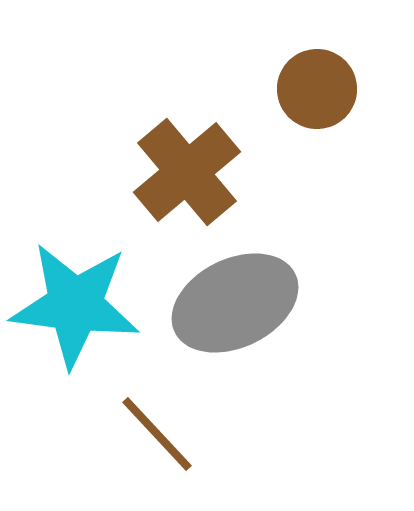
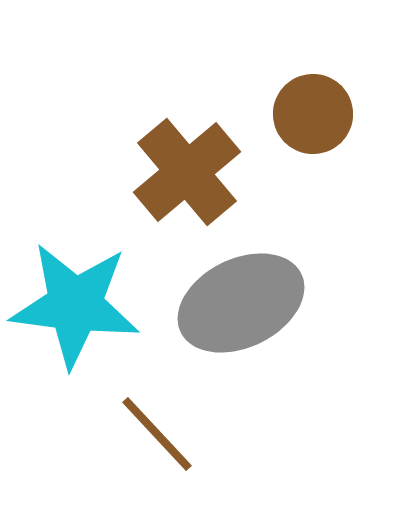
brown circle: moved 4 px left, 25 px down
gray ellipse: moved 6 px right
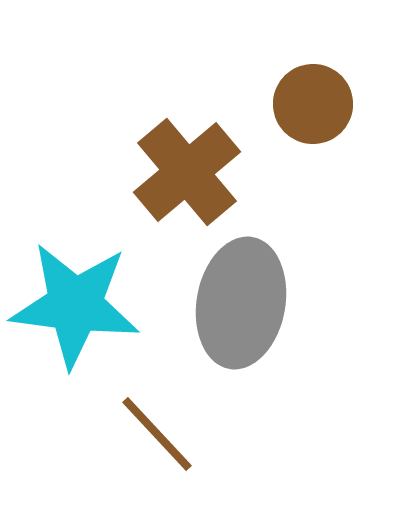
brown circle: moved 10 px up
gray ellipse: rotated 54 degrees counterclockwise
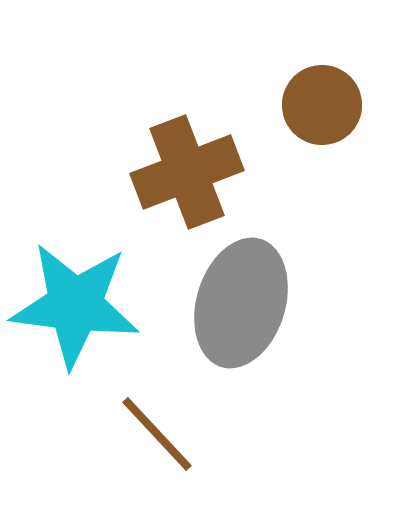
brown circle: moved 9 px right, 1 px down
brown cross: rotated 19 degrees clockwise
gray ellipse: rotated 7 degrees clockwise
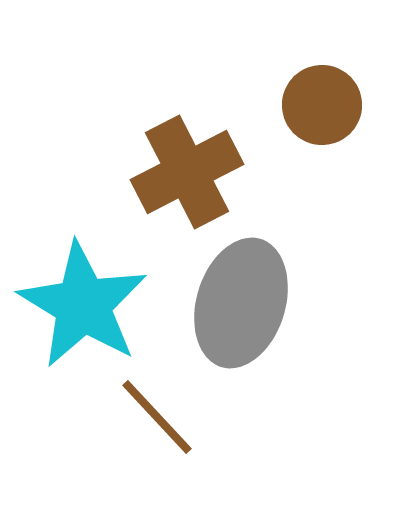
brown cross: rotated 6 degrees counterclockwise
cyan star: moved 8 px right; rotated 24 degrees clockwise
brown line: moved 17 px up
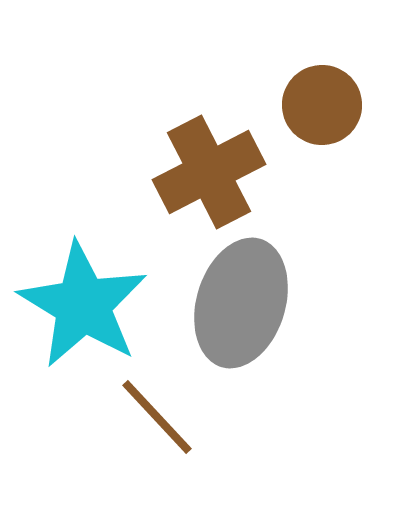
brown cross: moved 22 px right
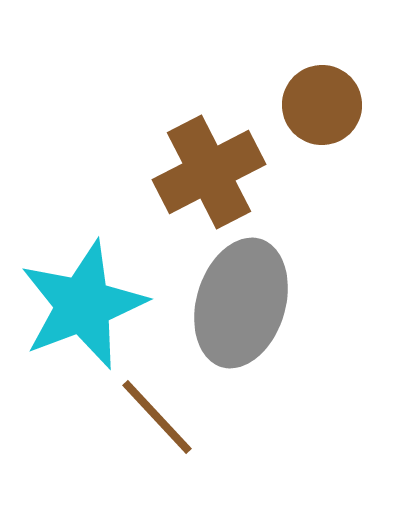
cyan star: rotated 20 degrees clockwise
